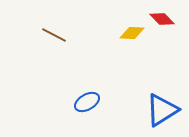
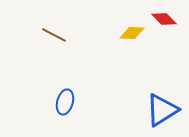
red diamond: moved 2 px right
blue ellipse: moved 22 px left; rotated 45 degrees counterclockwise
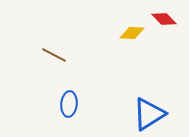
brown line: moved 20 px down
blue ellipse: moved 4 px right, 2 px down; rotated 10 degrees counterclockwise
blue triangle: moved 13 px left, 4 px down
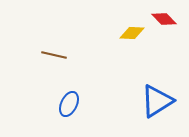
brown line: rotated 15 degrees counterclockwise
blue ellipse: rotated 20 degrees clockwise
blue triangle: moved 8 px right, 13 px up
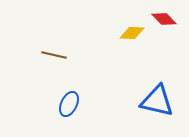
blue triangle: rotated 45 degrees clockwise
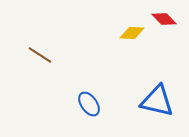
brown line: moved 14 px left; rotated 20 degrees clockwise
blue ellipse: moved 20 px right; rotated 60 degrees counterclockwise
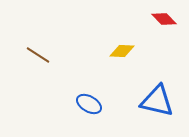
yellow diamond: moved 10 px left, 18 px down
brown line: moved 2 px left
blue ellipse: rotated 25 degrees counterclockwise
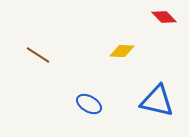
red diamond: moved 2 px up
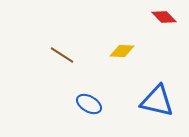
brown line: moved 24 px right
